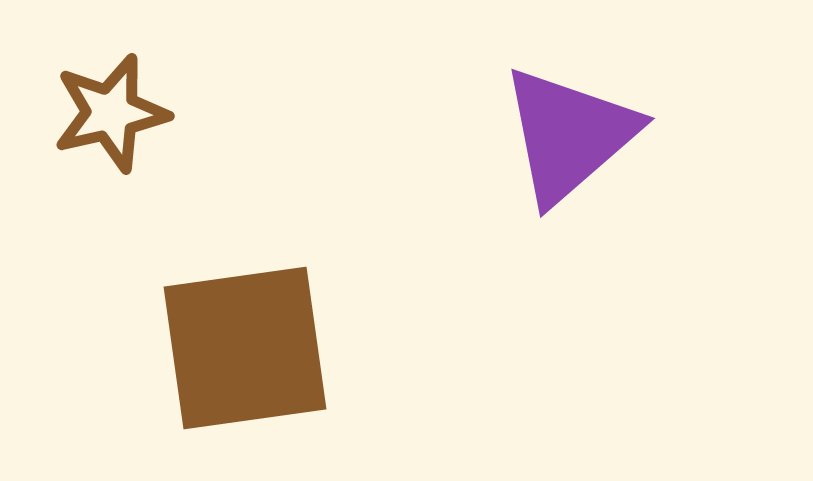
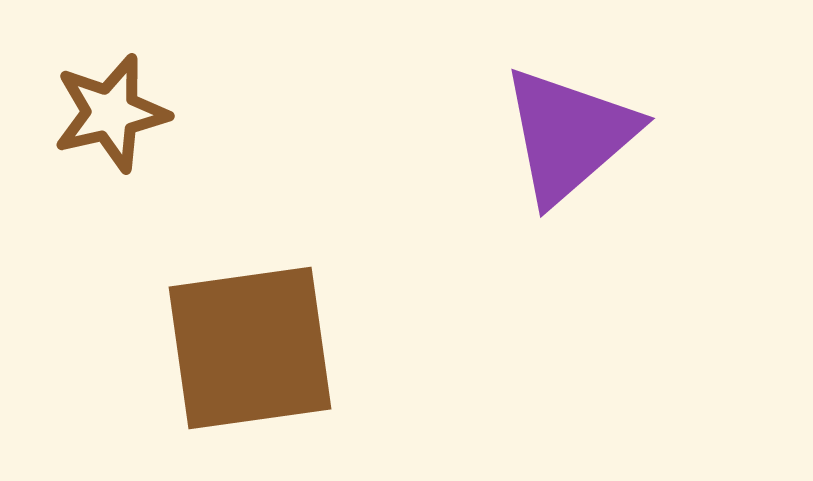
brown square: moved 5 px right
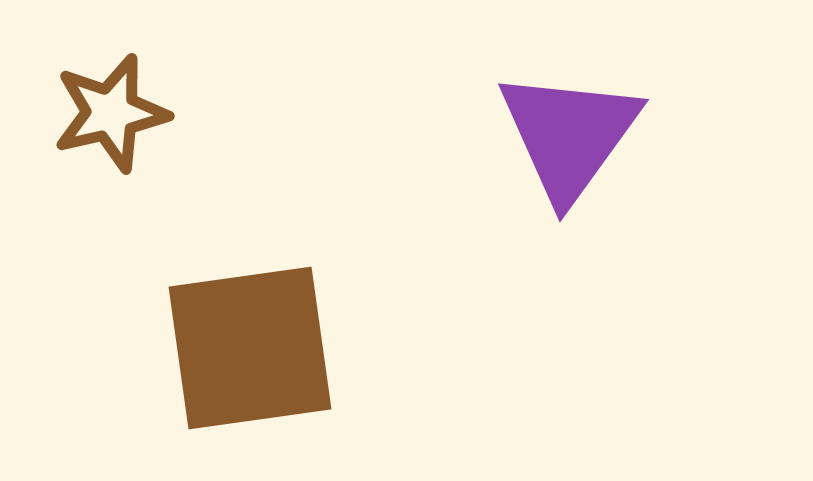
purple triangle: rotated 13 degrees counterclockwise
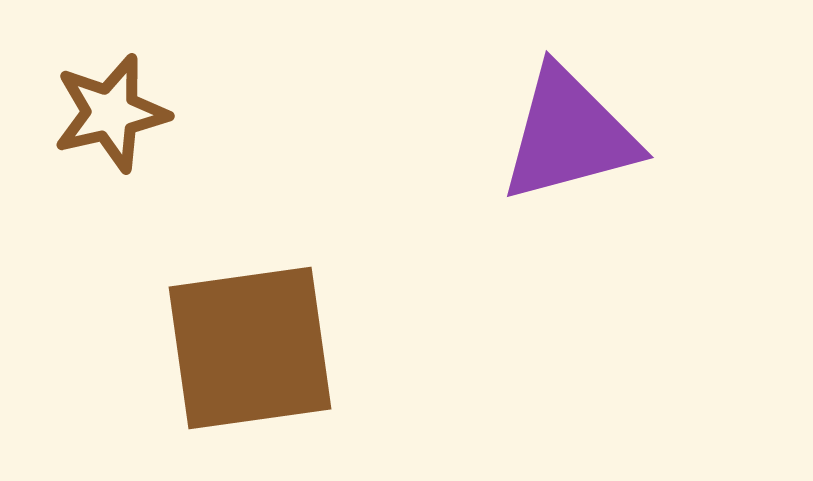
purple triangle: rotated 39 degrees clockwise
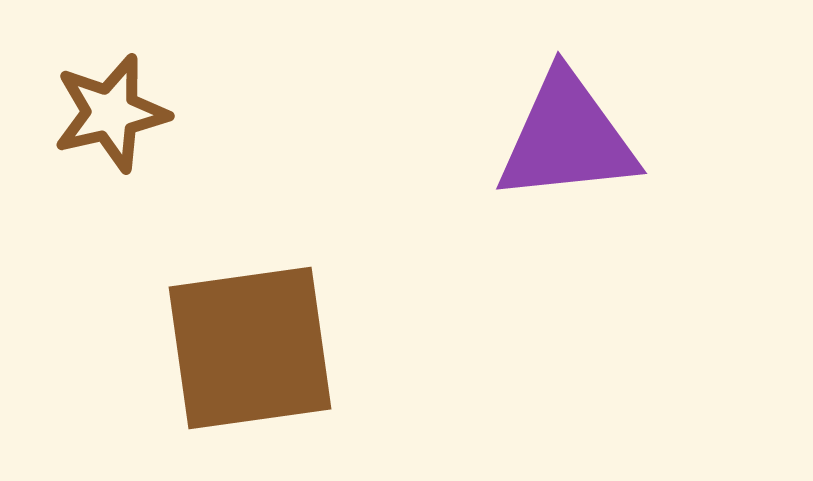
purple triangle: moved 2 px left, 3 px down; rotated 9 degrees clockwise
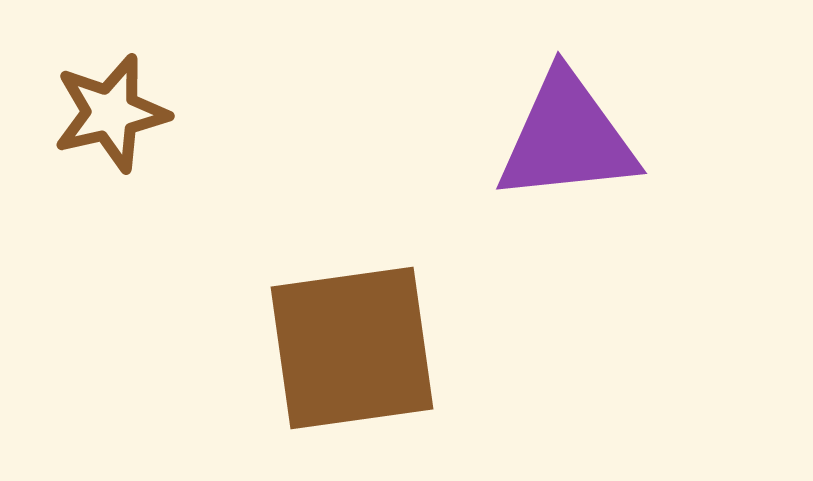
brown square: moved 102 px right
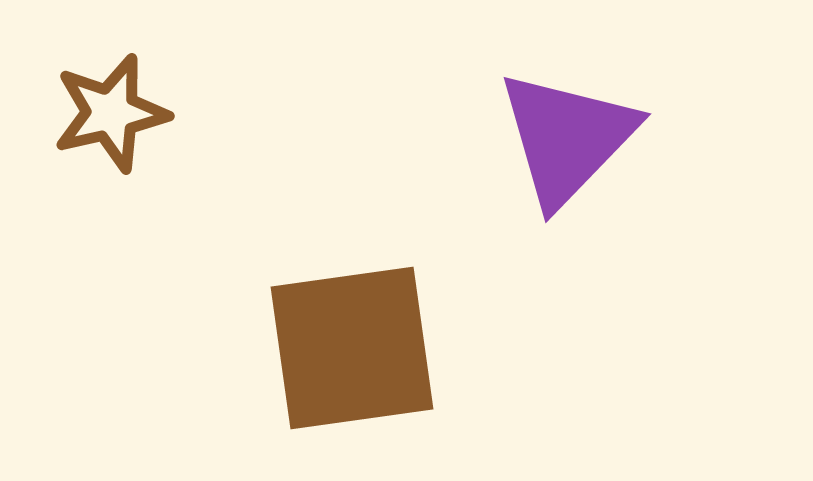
purple triangle: rotated 40 degrees counterclockwise
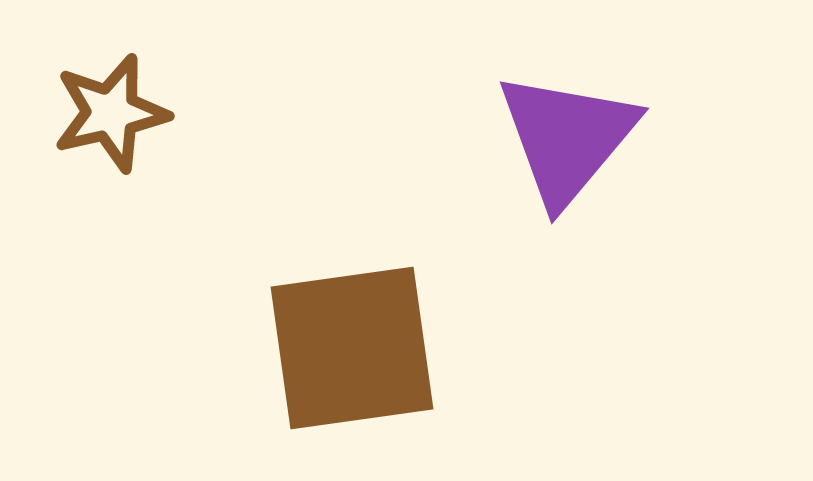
purple triangle: rotated 4 degrees counterclockwise
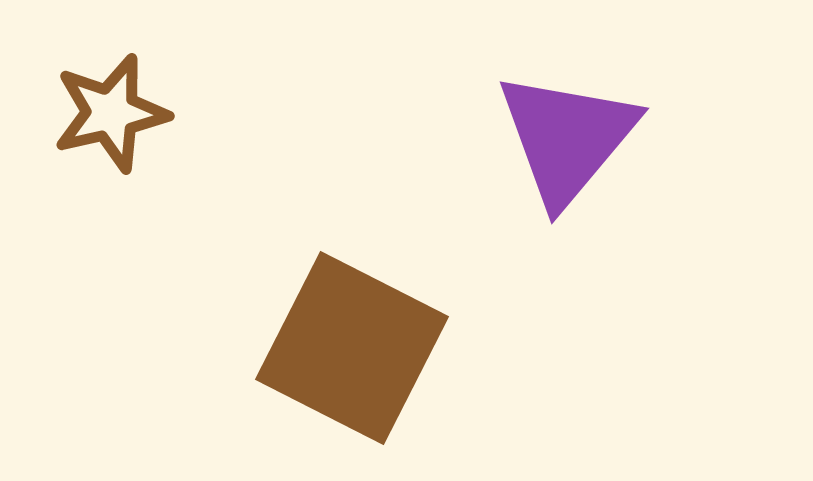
brown square: rotated 35 degrees clockwise
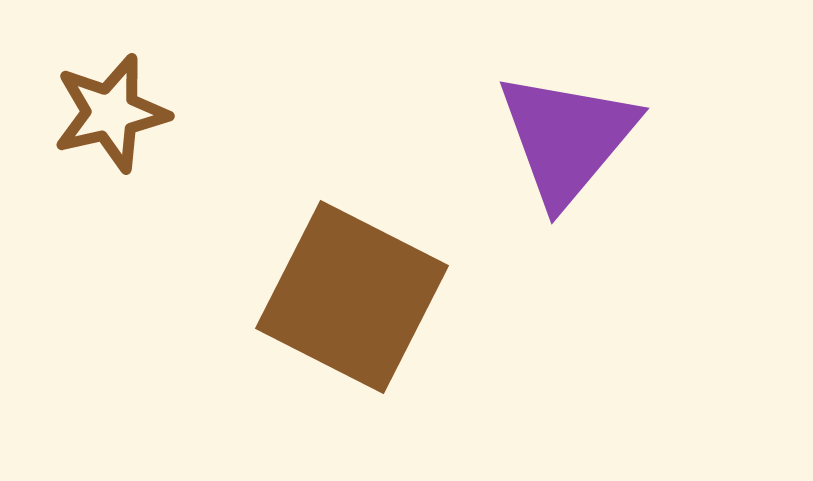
brown square: moved 51 px up
